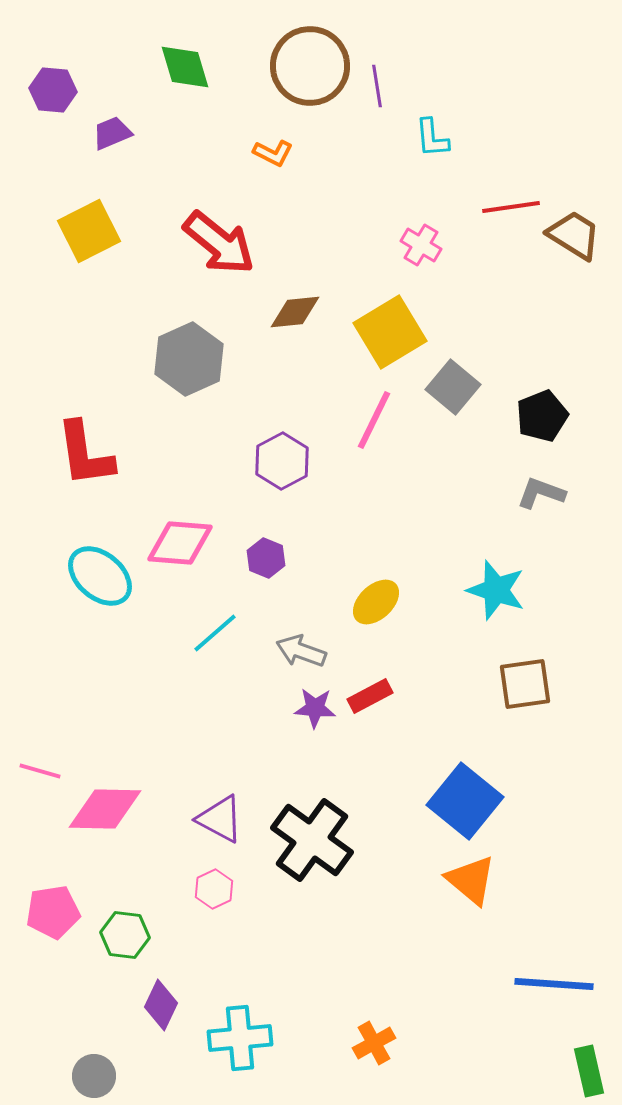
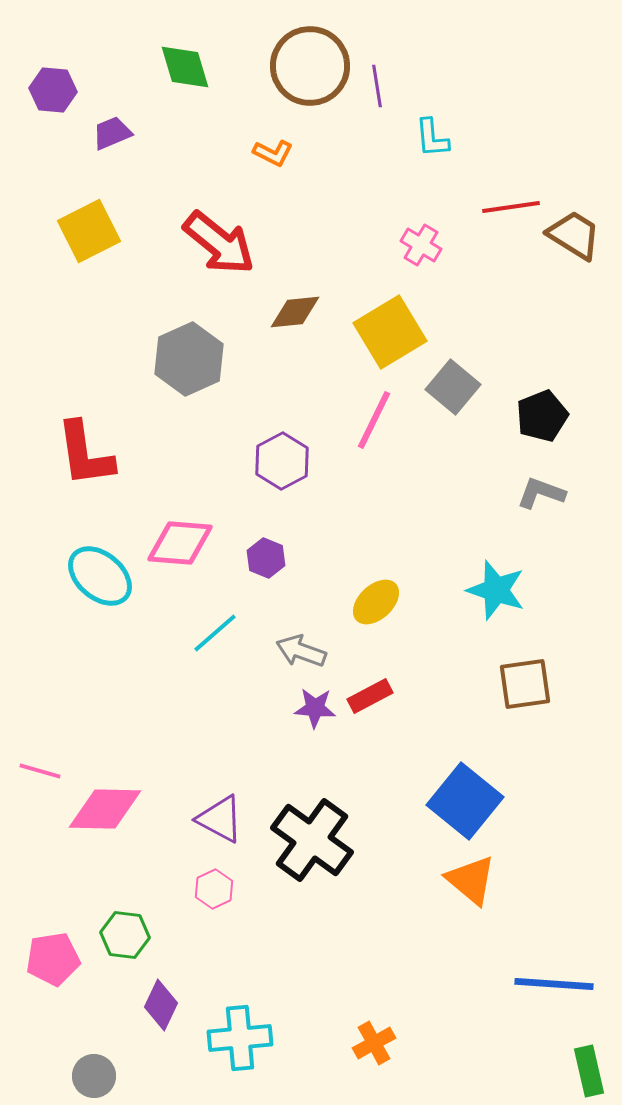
pink pentagon at (53, 912): moved 47 px down
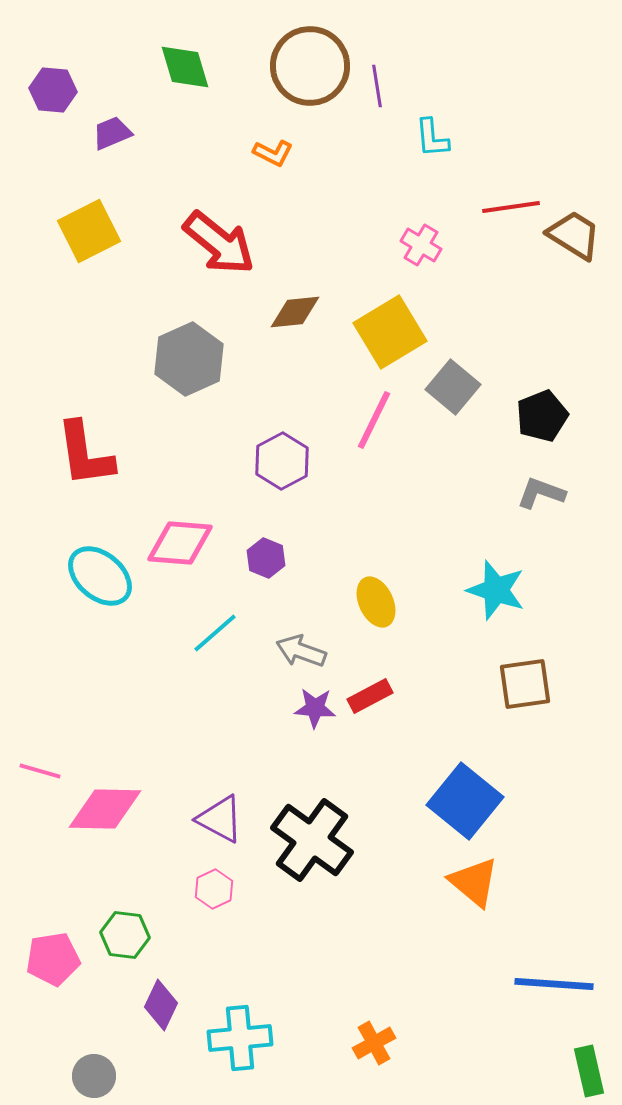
yellow ellipse at (376, 602): rotated 72 degrees counterclockwise
orange triangle at (471, 880): moved 3 px right, 2 px down
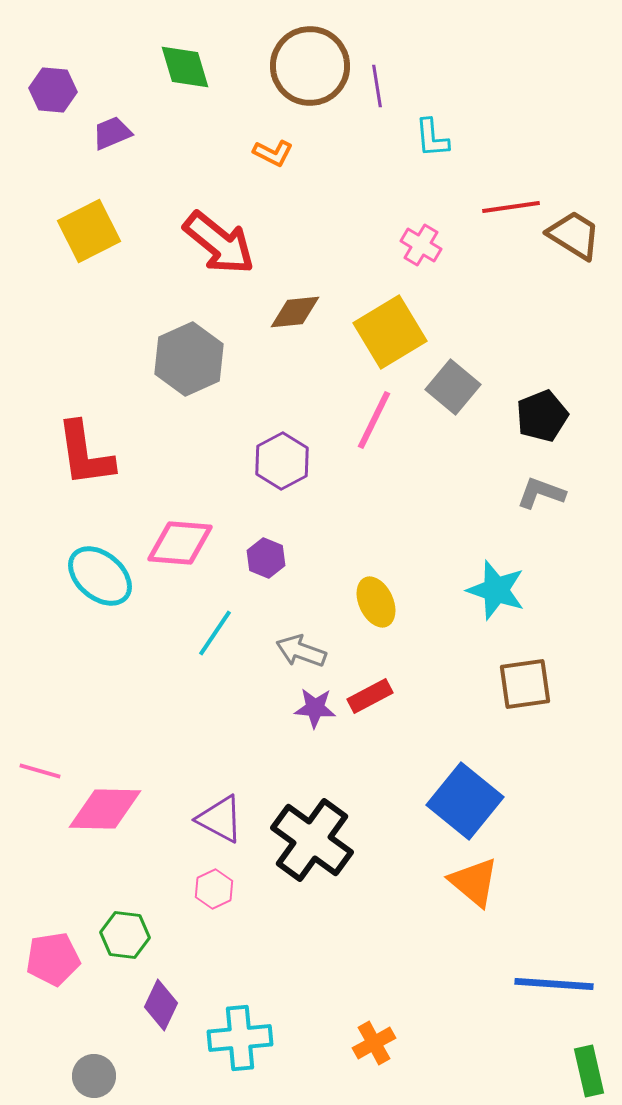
cyan line at (215, 633): rotated 15 degrees counterclockwise
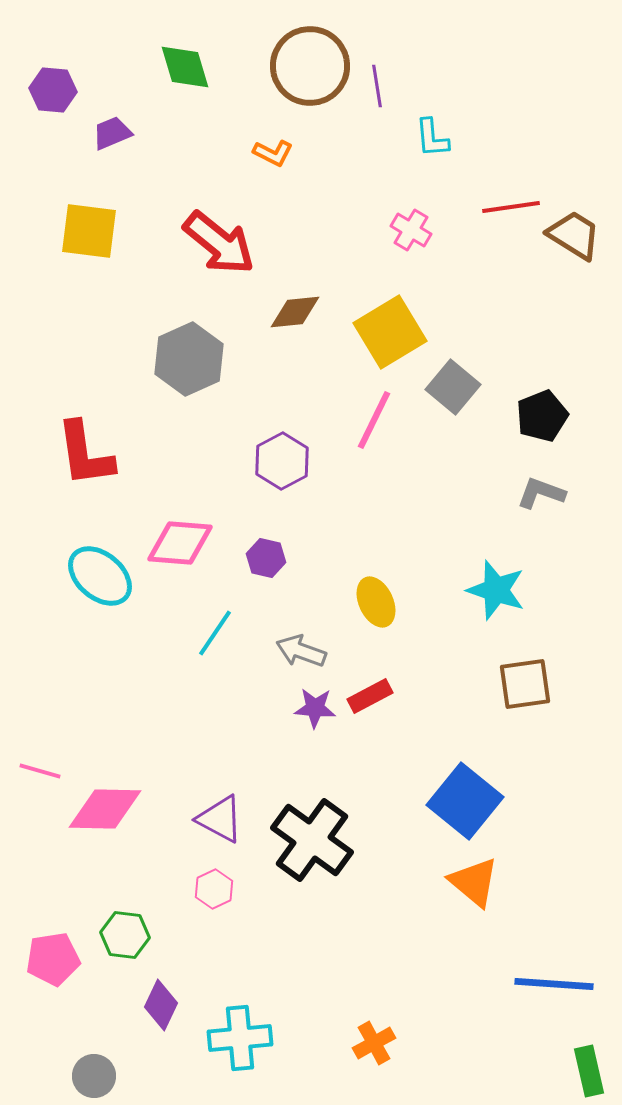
yellow square at (89, 231): rotated 34 degrees clockwise
pink cross at (421, 245): moved 10 px left, 15 px up
purple hexagon at (266, 558): rotated 9 degrees counterclockwise
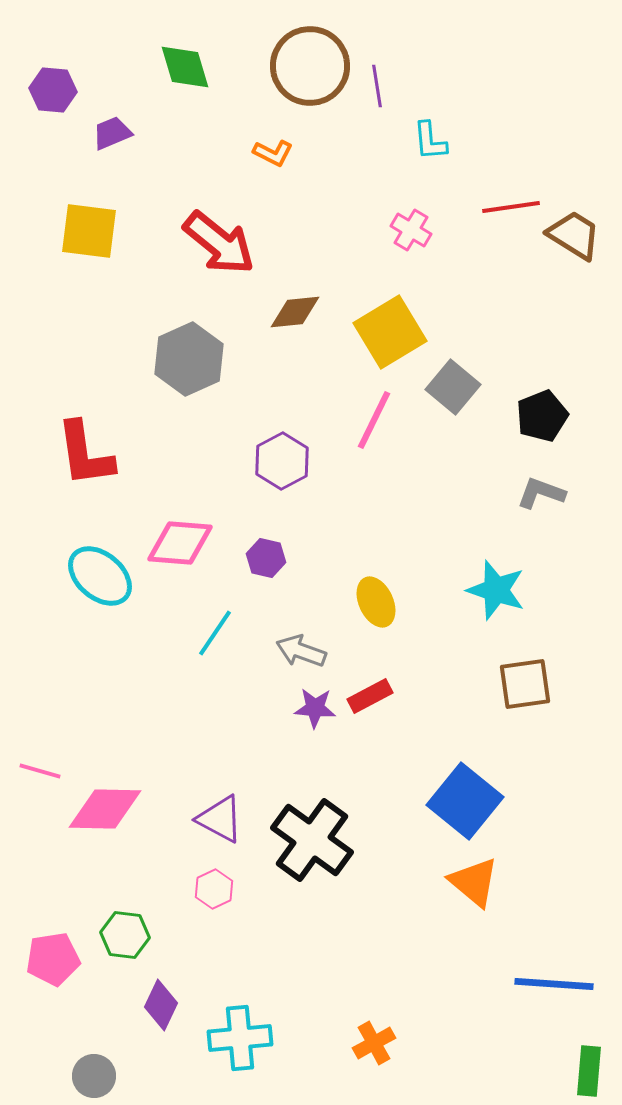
cyan L-shape at (432, 138): moved 2 px left, 3 px down
green rectangle at (589, 1071): rotated 18 degrees clockwise
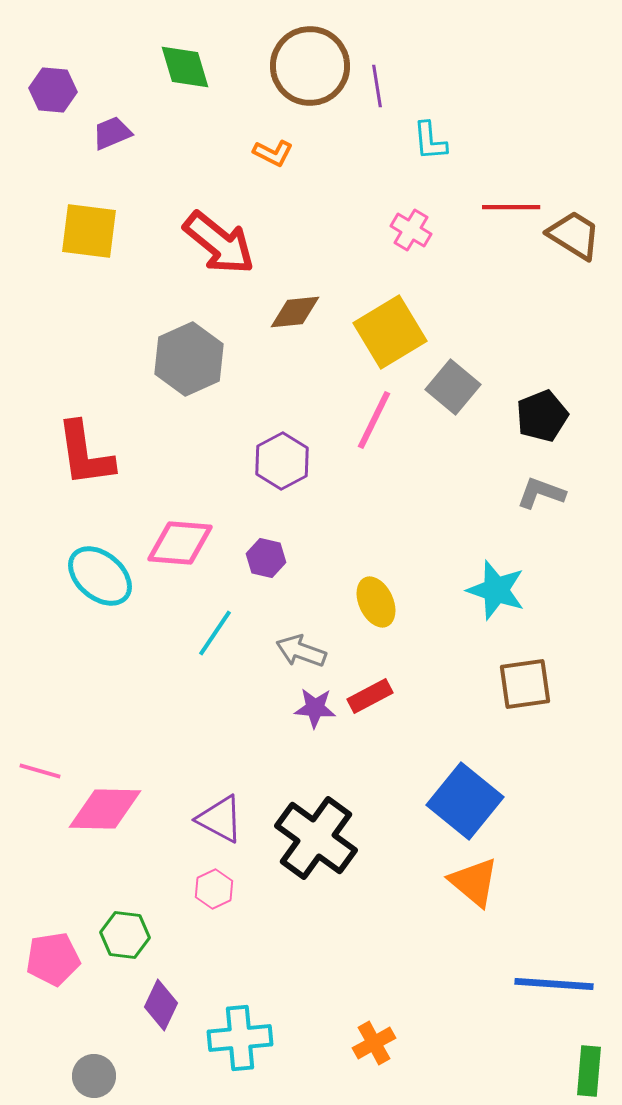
red line at (511, 207): rotated 8 degrees clockwise
black cross at (312, 840): moved 4 px right, 2 px up
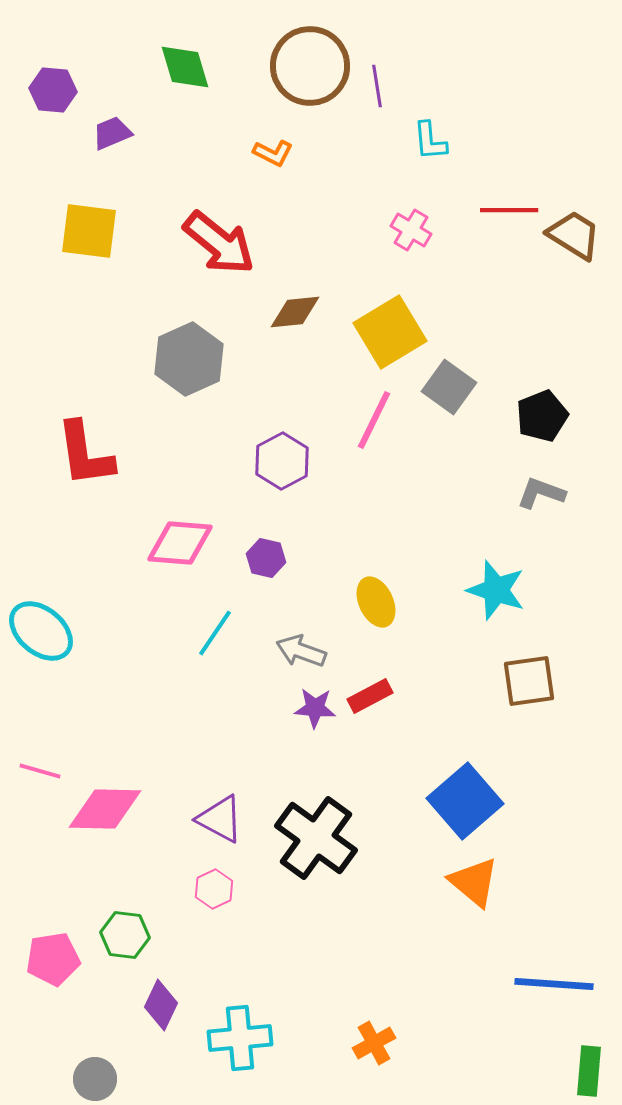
red line at (511, 207): moved 2 px left, 3 px down
gray square at (453, 387): moved 4 px left; rotated 4 degrees counterclockwise
cyan ellipse at (100, 576): moved 59 px left, 55 px down
brown square at (525, 684): moved 4 px right, 3 px up
blue square at (465, 801): rotated 10 degrees clockwise
gray circle at (94, 1076): moved 1 px right, 3 px down
